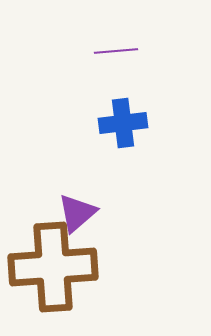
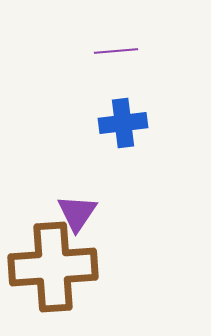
purple triangle: rotated 15 degrees counterclockwise
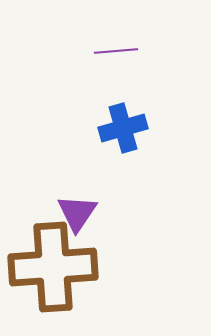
blue cross: moved 5 px down; rotated 9 degrees counterclockwise
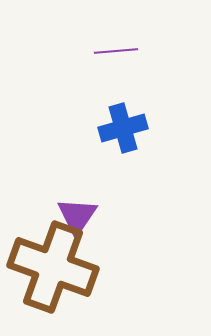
purple triangle: moved 3 px down
brown cross: rotated 24 degrees clockwise
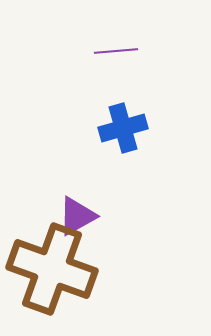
purple triangle: rotated 27 degrees clockwise
brown cross: moved 1 px left, 2 px down
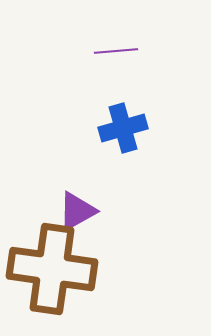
purple triangle: moved 5 px up
brown cross: rotated 12 degrees counterclockwise
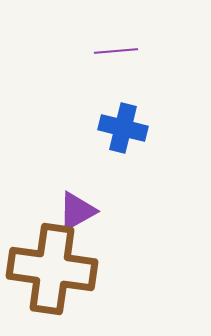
blue cross: rotated 30 degrees clockwise
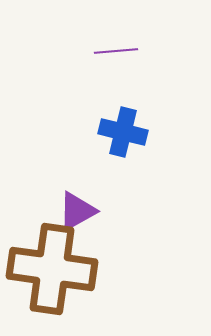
blue cross: moved 4 px down
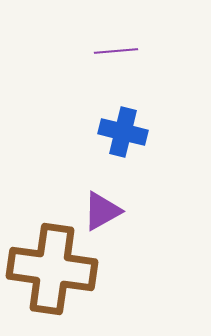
purple triangle: moved 25 px right
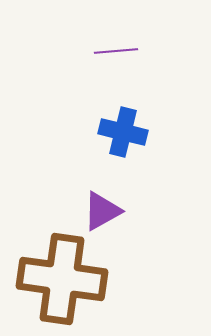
brown cross: moved 10 px right, 10 px down
